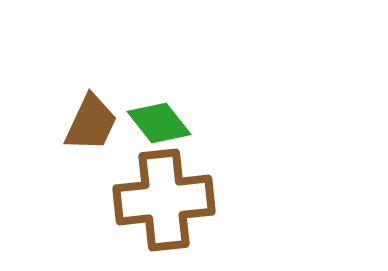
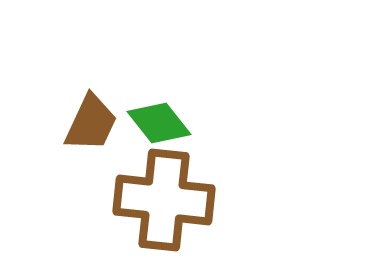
brown cross: rotated 12 degrees clockwise
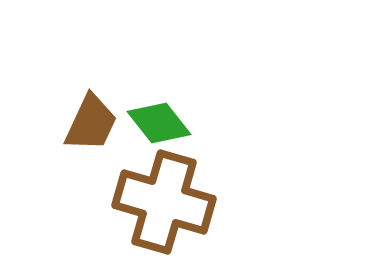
brown cross: moved 2 px down; rotated 10 degrees clockwise
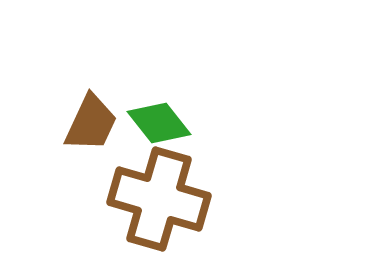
brown cross: moved 5 px left, 3 px up
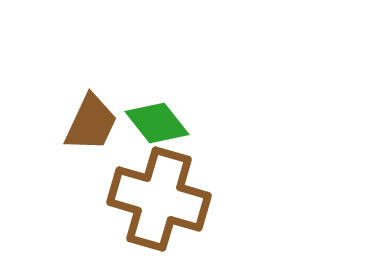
green diamond: moved 2 px left
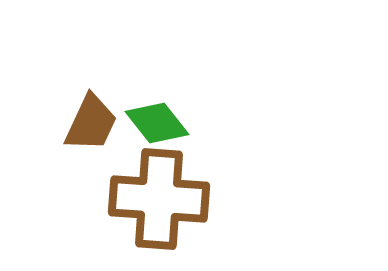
brown cross: rotated 12 degrees counterclockwise
